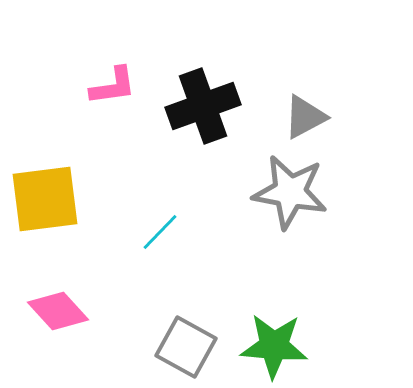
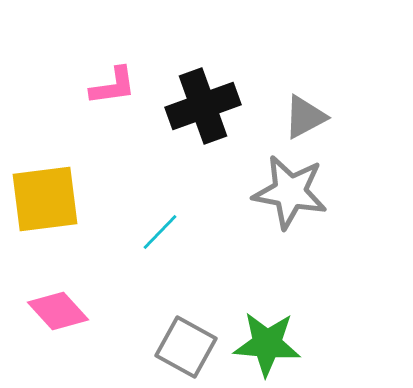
green star: moved 7 px left, 2 px up
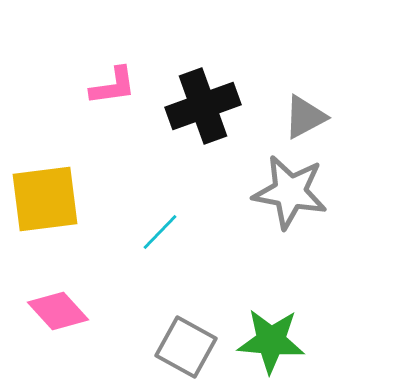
green star: moved 4 px right, 3 px up
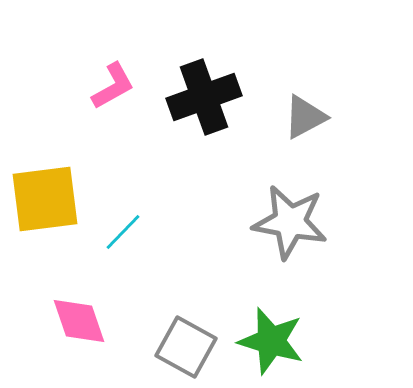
pink L-shape: rotated 21 degrees counterclockwise
black cross: moved 1 px right, 9 px up
gray star: moved 30 px down
cyan line: moved 37 px left
pink diamond: moved 21 px right, 10 px down; rotated 24 degrees clockwise
green star: rotated 12 degrees clockwise
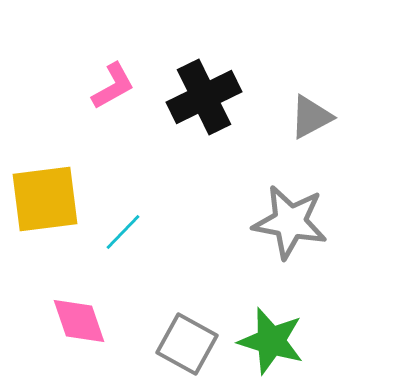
black cross: rotated 6 degrees counterclockwise
gray triangle: moved 6 px right
gray square: moved 1 px right, 3 px up
